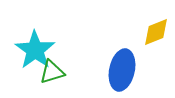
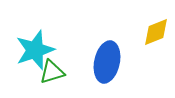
cyan star: rotated 18 degrees clockwise
blue ellipse: moved 15 px left, 8 px up
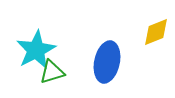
cyan star: moved 1 px right; rotated 9 degrees counterclockwise
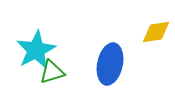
yellow diamond: rotated 12 degrees clockwise
blue ellipse: moved 3 px right, 2 px down
